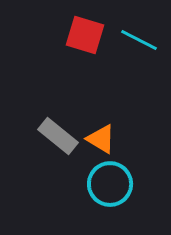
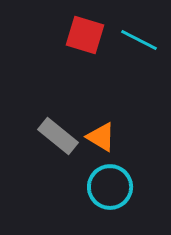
orange triangle: moved 2 px up
cyan circle: moved 3 px down
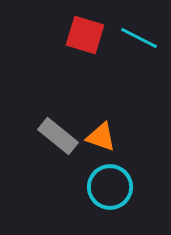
cyan line: moved 2 px up
orange triangle: rotated 12 degrees counterclockwise
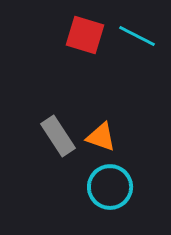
cyan line: moved 2 px left, 2 px up
gray rectangle: rotated 18 degrees clockwise
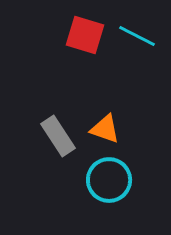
orange triangle: moved 4 px right, 8 px up
cyan circle: moved 1 px left, 7 px up
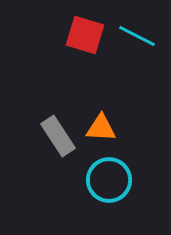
orange triangle: moved 4 px left, 1 px up; rotated 16 degrees counterclockwise
